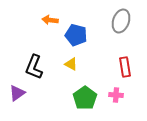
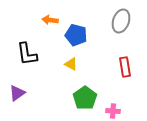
black L-shape: moved 7 px left, 13 px up; rotated 30 degrees counterclockwise
pink cross: moved 3 px left, 16 px down
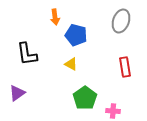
orange arrow: moved 5 px right, 3 px up; rotated 105 degrees counterclockwise
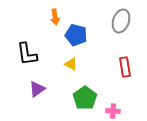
purple triangle: moved 20 px right, 4 px up
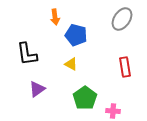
gray ellipse: moved 1 px right, 2 px up; rotated 15 degrees clockwise
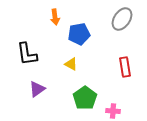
blue pentagon: moved 3 px right, 1 px up; rotated 25 degrees counterclockwise
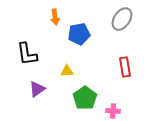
yellow triangle: moved 4 px left, 7 px down; rotated 32 degrees counterclockwise
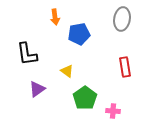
gray ellipse: rotated 25 degrees counterclockwise
yellow triangle: rotated 40 degrees clockwise
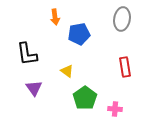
purple triangle: moved 3 px left, 1 px up; rotated 30 degrees counterclockwise
pink cross: moved 2 px right, 2 px up
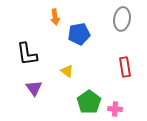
green pentagon: moved 4 px right, 4 px down
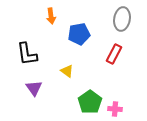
orange arrow: moved 4 px left, 1 px up
red rectangle: moved 11 px left, 13 px up; rotated 36 degrees clockwise
green pentagon: moved 1 px right
